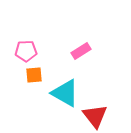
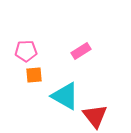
cyan triangle: moved 3 px down
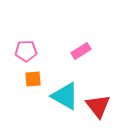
orange square: moved 1 px left, 4 px down
red triangle: moved 3 px right, 10 px up
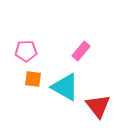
pink rectangle: rotated 18 degrees counterclockwise
orange square: rotated 12 degrees clockwise
cyan triangle: moved 9 px up
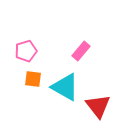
pink pentagon: rotated 15 degrees counterclockwise
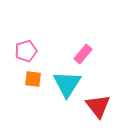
pink rectangle: moved 2 px right, 3 px down
cyan triangle: moved 2 px right, 3 px up; rotated 32 degrees clockwise
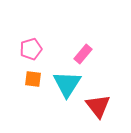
pink pentagon: moved 5 px right, 2 px up
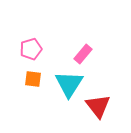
cyan triangle: moved 2 px right
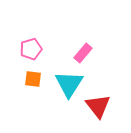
pink rectangle: moved 1 px up
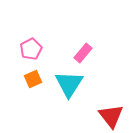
pink pentagon: rotated 10 degrees counterclockwise
orange square: rotated 30 degrees counterclockwise
red triangle: moved 13 px right, 10 px down
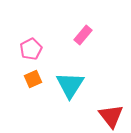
pink rectangle: moved 18 px up
cyan triangle: moved 1 px right, 1 px down
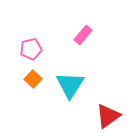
pink pentagon: rotated 15 degrees clockwise
orange square: rotated 24 degrees counterclockwise
red triangle: moved 3 px left; rotated 32 degrees clockwise
